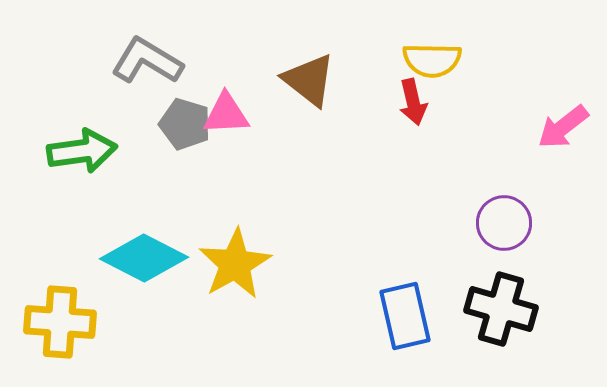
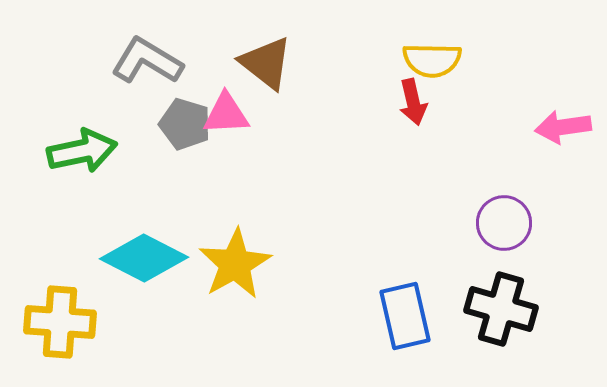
brown triangle: moved 43 px left, 17 px up
pink arrow: rotated 30 degrees clockwise
green arrow: rotated 4 degrees counterclockwise
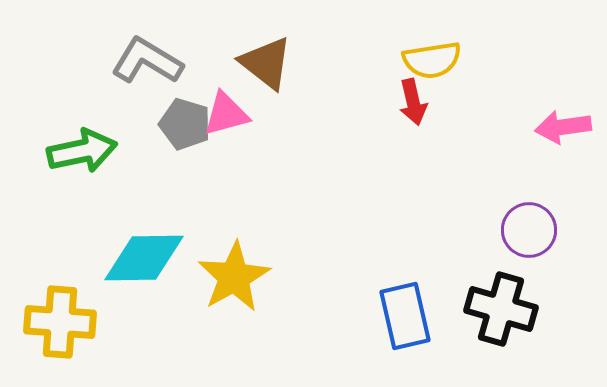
yellow semicircle: rotated 10 degrees counterclockwise
pink triangle: rotated 12 degrees counterclockwise
purple circle: moved 25 px right, 7 px down
cyan diamond: rotated 28 degrees counterclockwise
yellow star: moved 1 px left, 13 px down
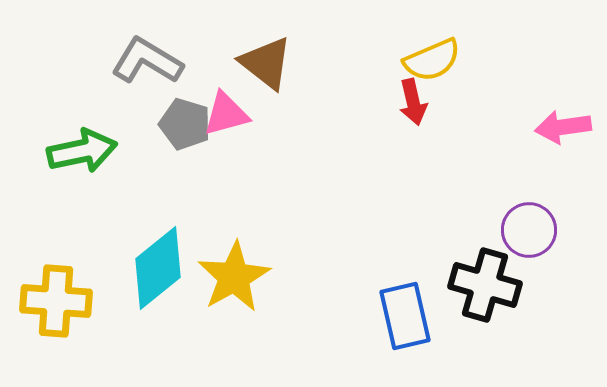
yellow semicircle: rotated 14 degrees counterclockwise
cyan diamond: moved 14 px right, 10 px down; rotated 38 degrees counterclockwise
black cross: moved 16 px left, 24 px up
yellow cross: moved 4 px left, 21 px up
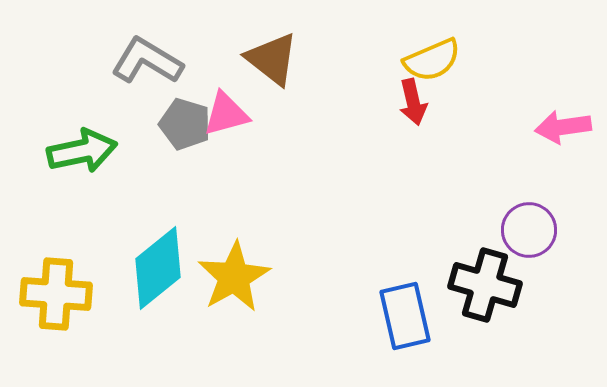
brown triangle: moved 6 px right, 4 px up
yellow cross: moved 7 px up
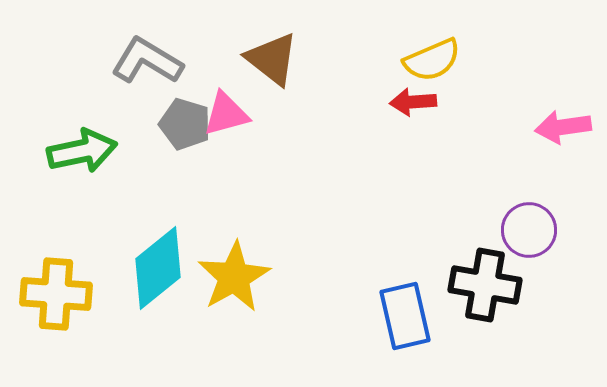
red arrow: rotated 99 degrees clockwise
black cross: rotated 6 degrees counterclockwise
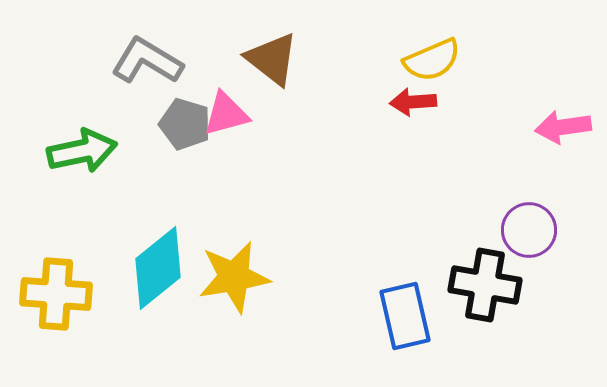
yellow star: rotated 20 degrees clockwise
